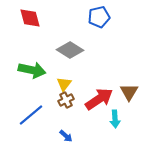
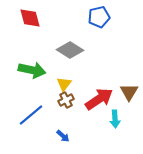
blue arrow: moved 3 px left
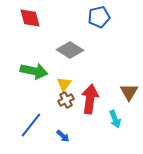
green arrow: moved 2 px right, 1 px down
red arrow: moved 9 px left; rotated 48 degrees counterclockwise
blue line: moved 10 px down; rotated 12 degrees counterclockwise
cyan arrow: rotated 18 degrees counterclockwise
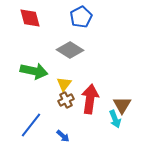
blue pentagon: moved 18 px left; rotated 15 degrees counterclockwise
brown triangle: moved 7 px left, 13 px down
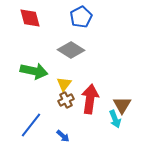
gray diamond: moved 1 px right
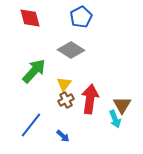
green arrow: rotated 60 degrees counterclockwise
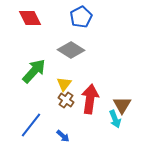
red diamond: rotated 10 degrees counterclockwise
brown cross: rotated 28 degrees counterclockwise
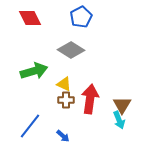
green arrow: rotated 32 degrees clockwise
yellow triangle: rotated 42 degrees counterclockwise
brown cross: rotated 35 degrees counterclockwise
cyan arrow: moved 4 px right, 1 px down
blue line: moved 1 px left, 1 px down
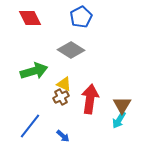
brown cross: moved 5 px left, 3 px up; rotated 28 degrees counterclockwise
cyan arrow: rotated 54 degrees clockwise
